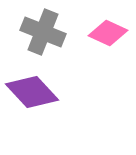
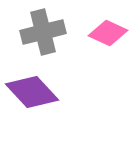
gray cross: rotated 36 degrees counterclockwise
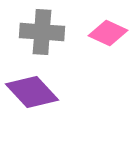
gray cross: moved 1 px left; rotated 18 degrees clockwise
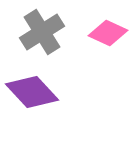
gray cross: rotated 36 degrees counterclockwise
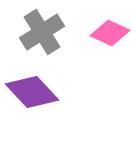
pink diamond: moved 2 px right
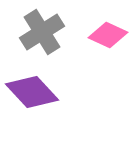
pink diamond: moved 2 px left, 2 px down
